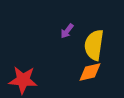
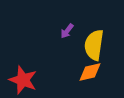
red star: rotated 16 degrees clockwise
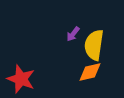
purple arrow: moved 6 px right, 3 px down
red star: moved 2 px left, 1 px up
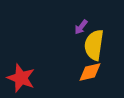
purple arrow: moved 8 px right, 7 px up
red star: moved 1 px up
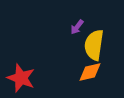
purple arrow: moved 4 px left
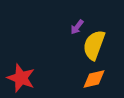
yellow semicircle: rotated 12 degrees clockwise
orange diamond: moved 4 px right, 7 px down
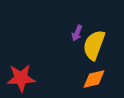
purple arrow: moved 6 px down; rotated 14 degrees counterclockwise
red star: rotated 24 degrees counterclockwise
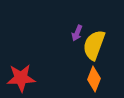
orange diamond: rotated 55 degrees counterclockwise
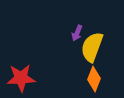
yellow semicircle: moved 2 px left, 2 px down
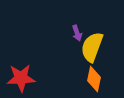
purple arrow: rotated 42 degrees counterclockwise
orange diamond: rotated 10 degrees counterclockwise
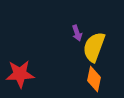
yellow semicircle: moved 2 px right
red star: moved 1 px left, 4 px up
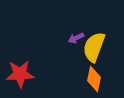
purple arrow: moved 1 px left, 5 px down; rotated 84 degrees clockwise
